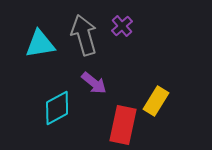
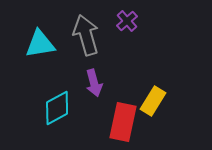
purple cross: moved 5 px right, 5 px up
gray arrow: moved 2 px right
purple arrow: rotated 36 degrees clockwise
yellow rectangle: moved 3 px left
red rectangle: moved 3 px up
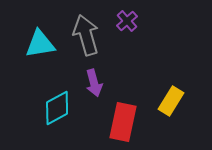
yellow rectangle: moved 18 px right
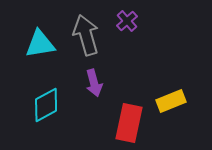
yellow rectangle: rotated 36 degrees clockwise
cyan diamond: moved 11 px left, 3 px up
red rectangle: moved 6 px right, 1 px down
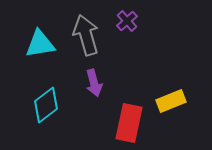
cyan diamond: rotated 9 degrees counterclockwise
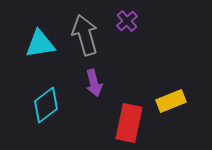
gray arrow: moved 1 px left
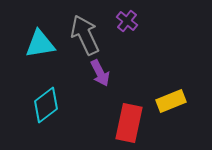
purple cross: rotated 10 degrees counterclockwise
gray arrow: rotated 9 degrees counterclockwise
purple arrow: moved 6 px right, 10 px up; rotated 12 degrees counterclockwise
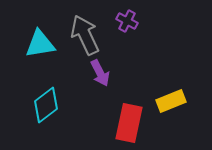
purple cross: rotated 10 degrees counterclockwise
